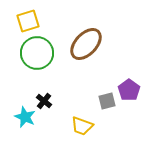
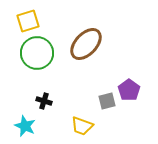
black cross: rotated 21 degrees counterclockwise
cyan star: moved 9 px down
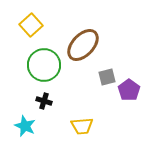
yellow square: moved 3 px right, 4 px down; rotated 25 degrees counterclockwise
brown ellipse: moved 3 px left, 1 px down
green circle: moved 7 px right, 12 px down
gray square: moved 24 px up
yellow trapezoid: rotated 25 degrees counterclockwise
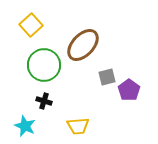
yellow trapezoid: moved 4 px left
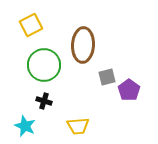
yellow square: rotated 15 degrees clockwise
brown ellipse: rotated 40 degrees counterclockwise
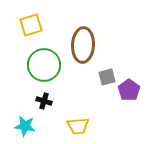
yellow square: rotated 10 degrees clockwise
cyan star: rotated 15 degrees counterclockwise
